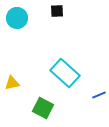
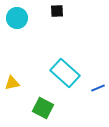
blue line: moved 1 px left, 7 px up
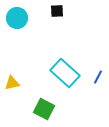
blue line: moved 11 px up; rotated 40 degrees counterclockwise
green square: moved 1 px right, 1 px down
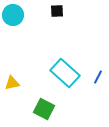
cyan circle: moved 4 px left, 3 px up
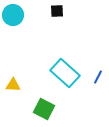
yellow triangle: moved 1 px right, 2 px down; rotated 14 degrees clockwise
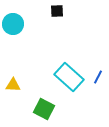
cyan circle: moved 9 px down
cyan rectangle: moved 4 px right, 4 px down
